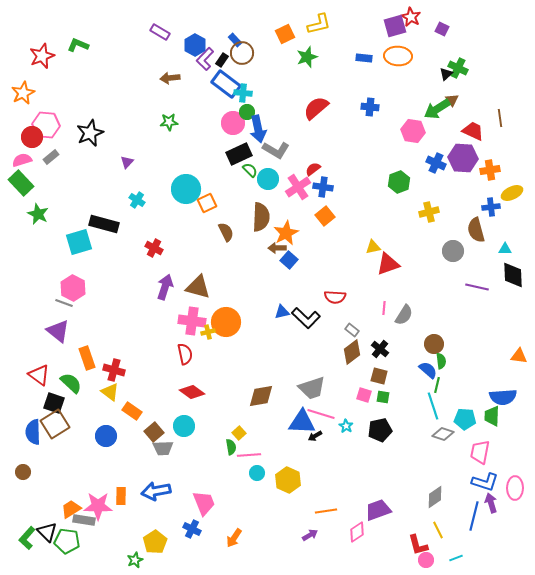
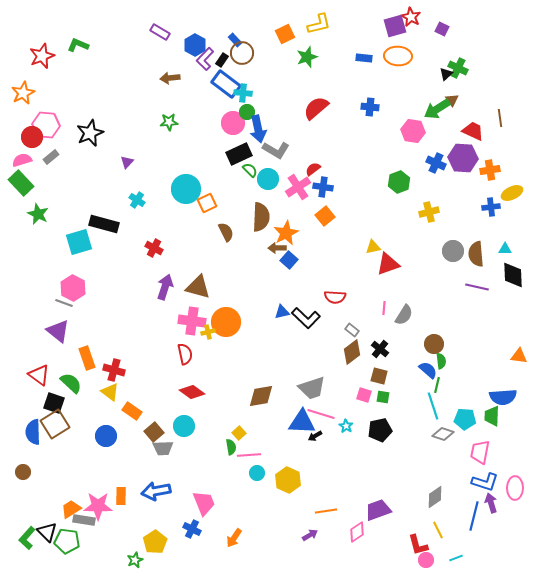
brown semicircle at (476, 230): moved 24 px down; rotated 10 degrees clockwise
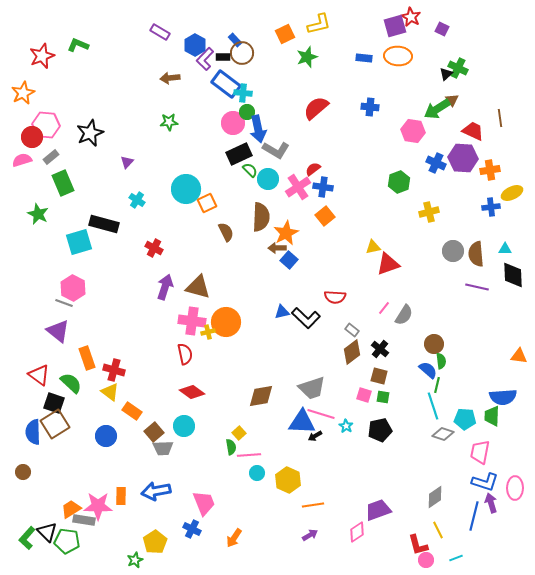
black rectangle at (222, 60): moved 1 px right, 3 px up; rotated 56 degrees clockwise
green rectangle at (21, 183): moved 42 px right; rotated 20 degrees clockwise
pink line at (384, 308): rotated 32 degrees clockwise
orange line at (326, 511): moved 13 px left, 6 px up
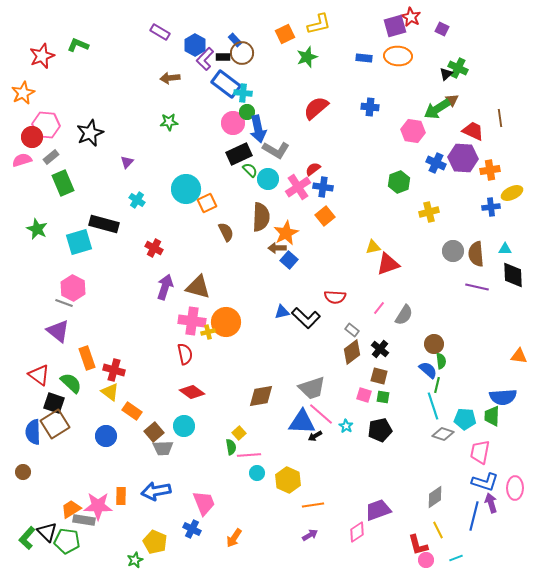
green star at (38, 214): moved 1 px left, 15 px down
pink line at (384, 308): moved 5 px left
pink line at (321, 414): rotated 24 degrees clockwise
yellow pentagon at (155, 542): rotated 15 degrees counterclockwise
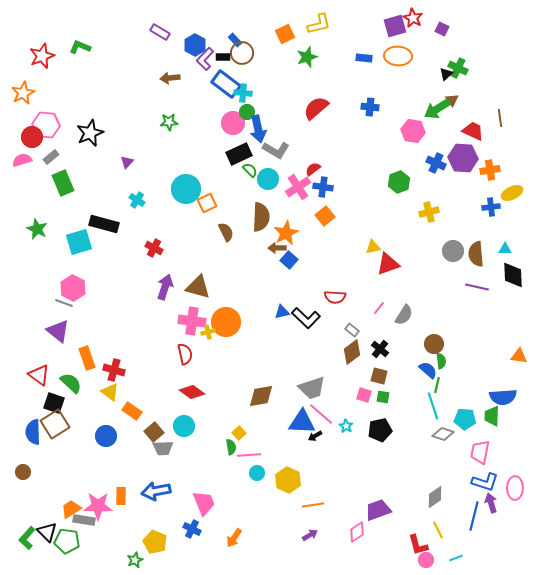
red star at (411, 17): moved 2 px right, 1 px down
green L-shape at (78, 45): moved 2 px right, 2 px down
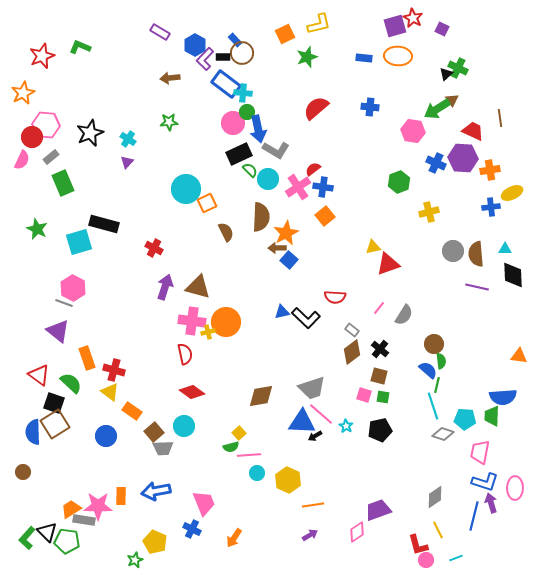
pink semicircle at (22, 160): rotated 132 degrees clockwise
cyan cross at (137, 200): moved 9 px left, 61 px up
green semicircle at (231, 447): rotated 84 degrees clockwise
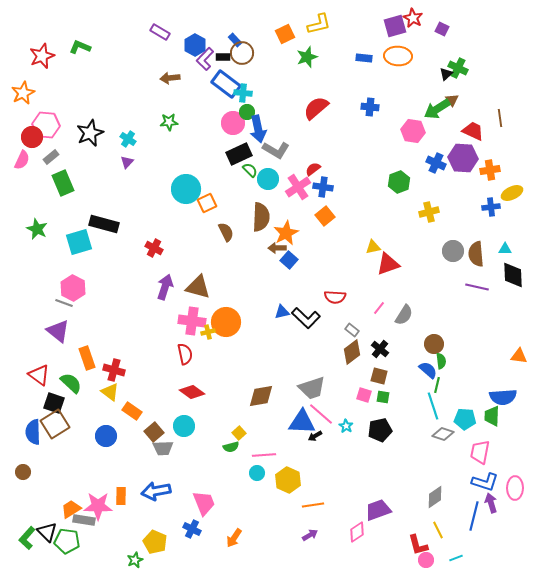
pink line at (249, 455): moved 15 px right
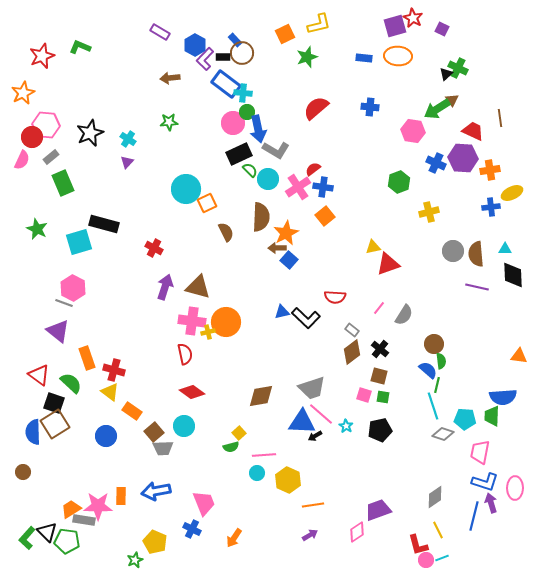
cyan line at (456, 558): moved 14 px left
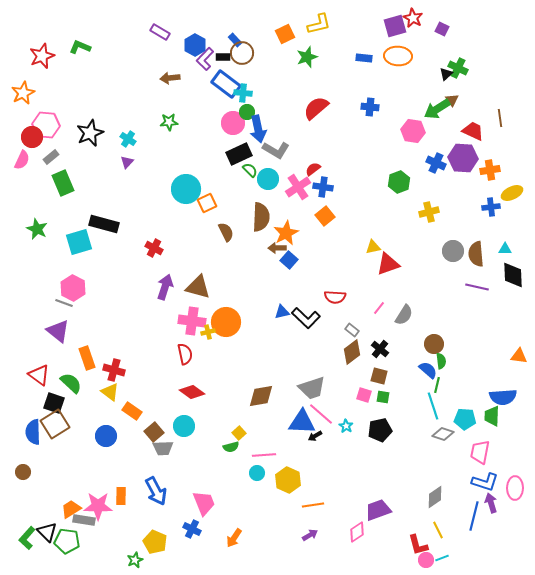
blue arrow at (156, 491): rotated 108 degrees counterclockwise
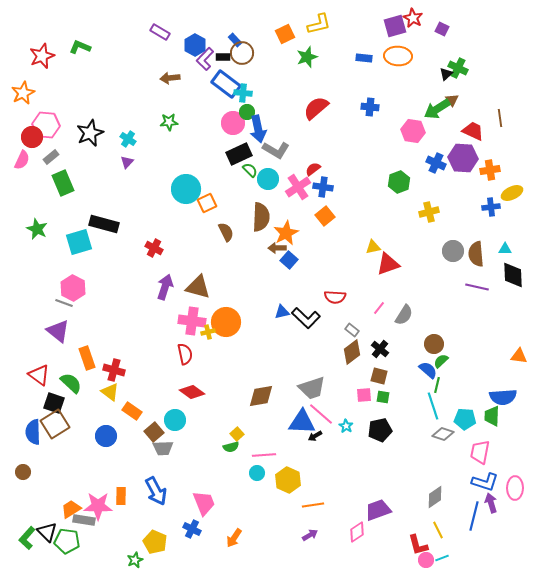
green semicircle at (441, 361): rotated 126 degrees counterclockwise
pink square at (364, 395): rotated 21 degrees counterclockwise
cyan circle at (184, 426): moved 9 px left, 6 px up
yellow square at (239, 433): moved 2 px left, 1 px down
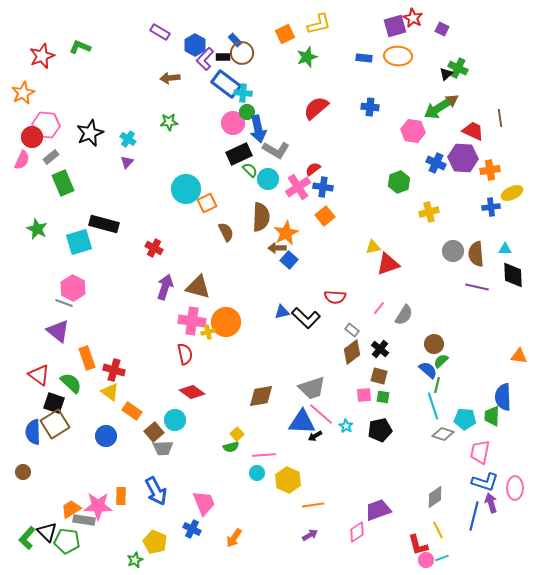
blue semicircle at (503, 397): rotated 92 degrees clockwise
